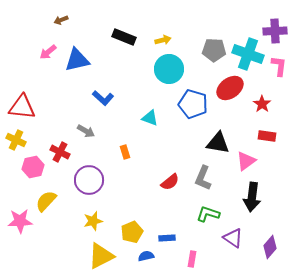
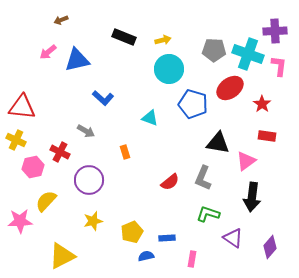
yellow triangle: moved 39 px left
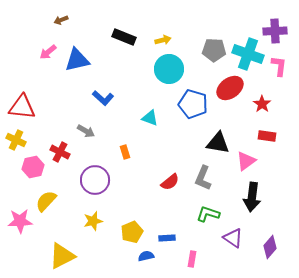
purple circle: moved 6 px right
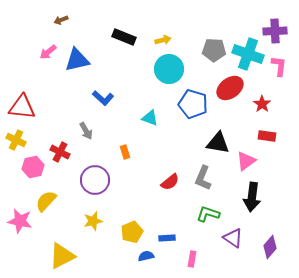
gray arrow: rotated 30 degrees clockwise
pink star: rotated 15 degrees clockwise
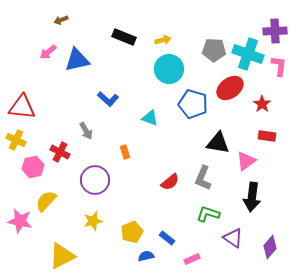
blue L-shape: moved 5 px right, 1 px down
blue rectangle: rotated 42 degrees clockwise
pink rectangle: rotated 56 degrees clockwise
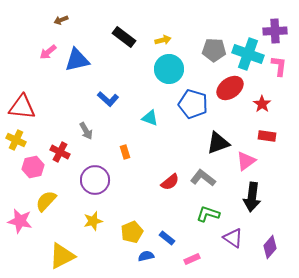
black rectangle: rotated 15 degrees clockwise
black triangle: rotated 30 degrees counterclockwise
gray L-shape: rotated 105 degrees clockwise
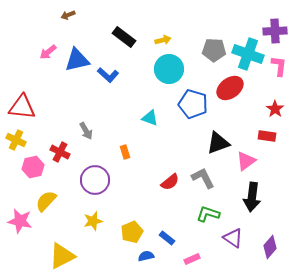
brown arrow: moved 7 px right, 5 px up
blue L-shape: moved 24 px up
red star: moved 13 px right, 5 px down
gray L-shape: rotated 25 degrees clockwise
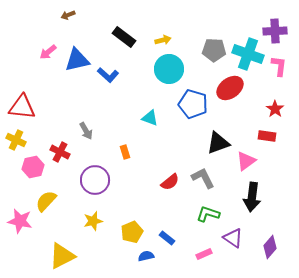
pink rectangle: moved 12 px right, 5 px up
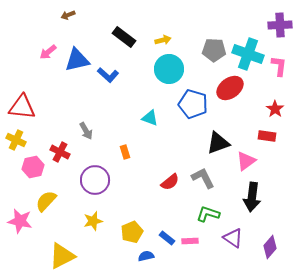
purple cross: moved 5 px right, 6 px up
pink rectangle: moved 14 px left, 13 px up; rotated 21 degrees clockwise
